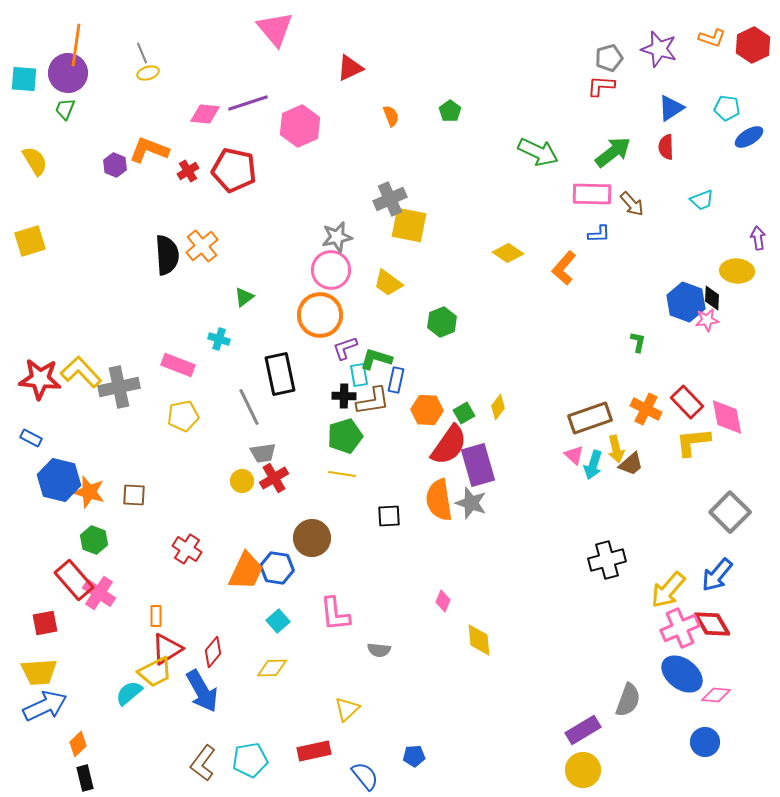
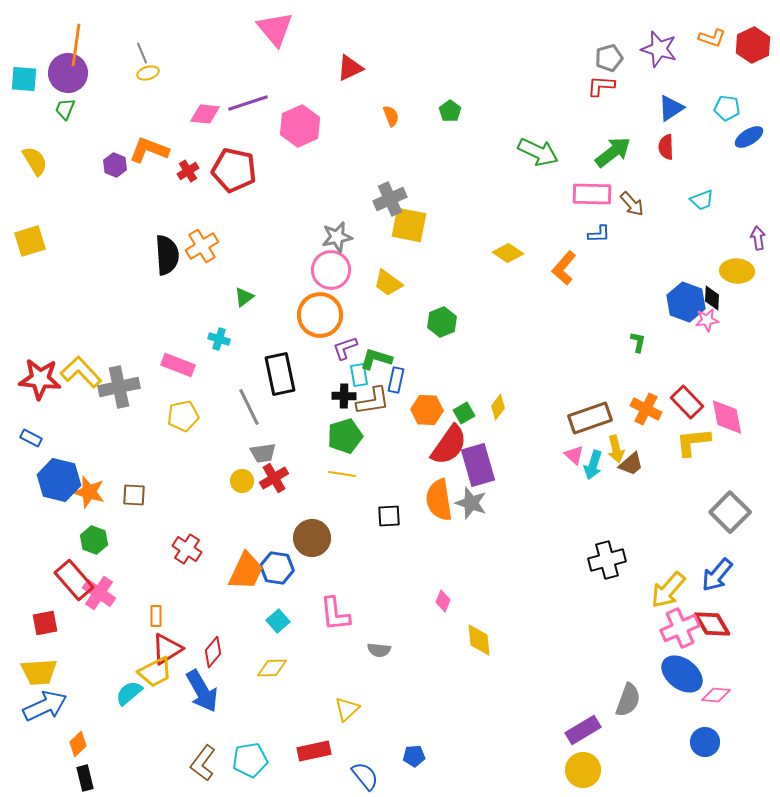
orange cross at (202, 246): rotated 8 degrees clockwise
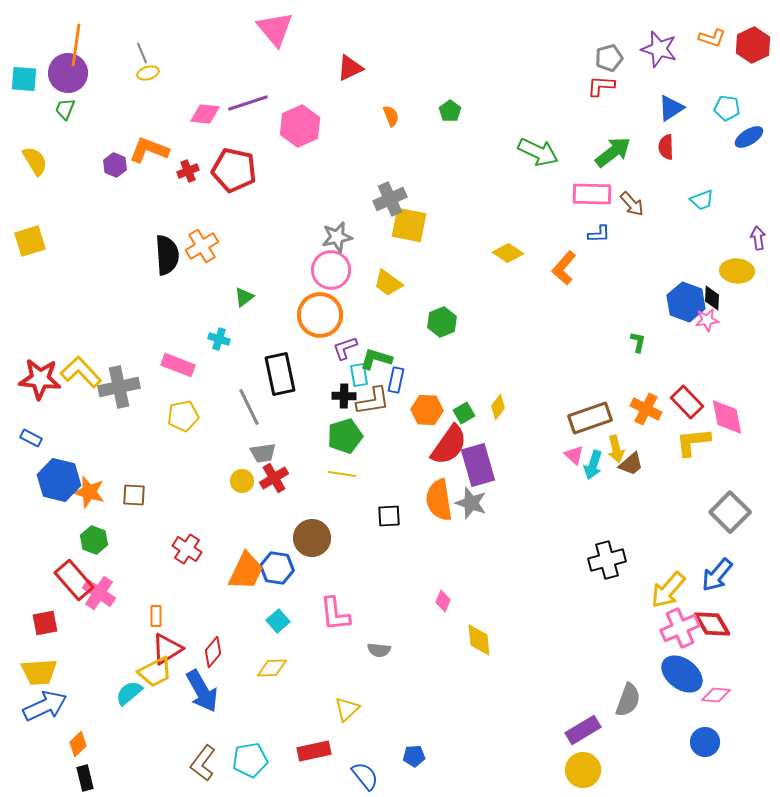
red cross at (188, 171): rotated 10 degrees clockwise
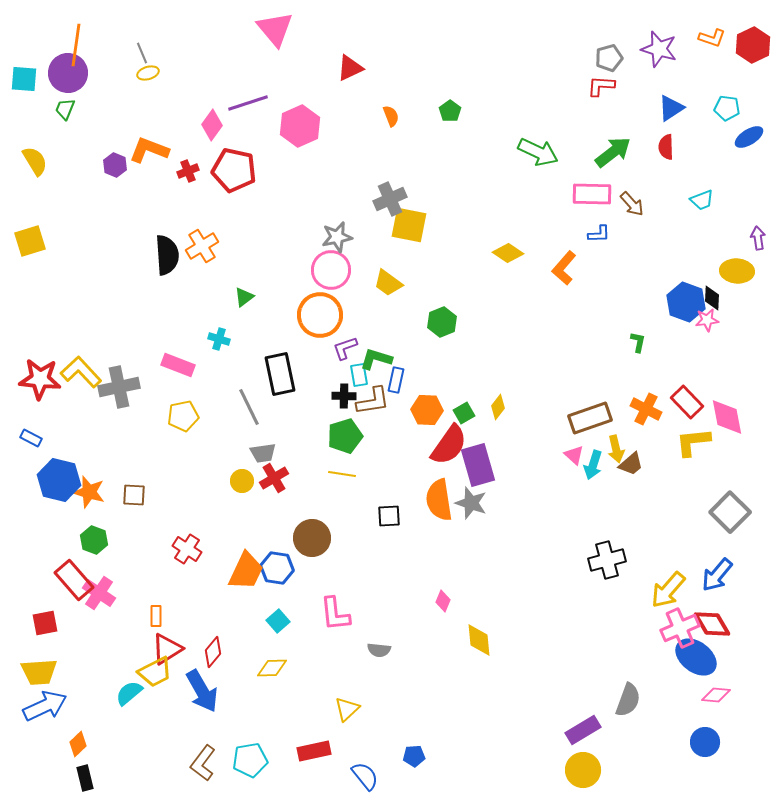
pink diamond at (205, 114): moved 7 px right, 11 px down; rotated 60 degrees counterclockwise
blue ellipse at (682, 674): moved 14 px right, 17 px up
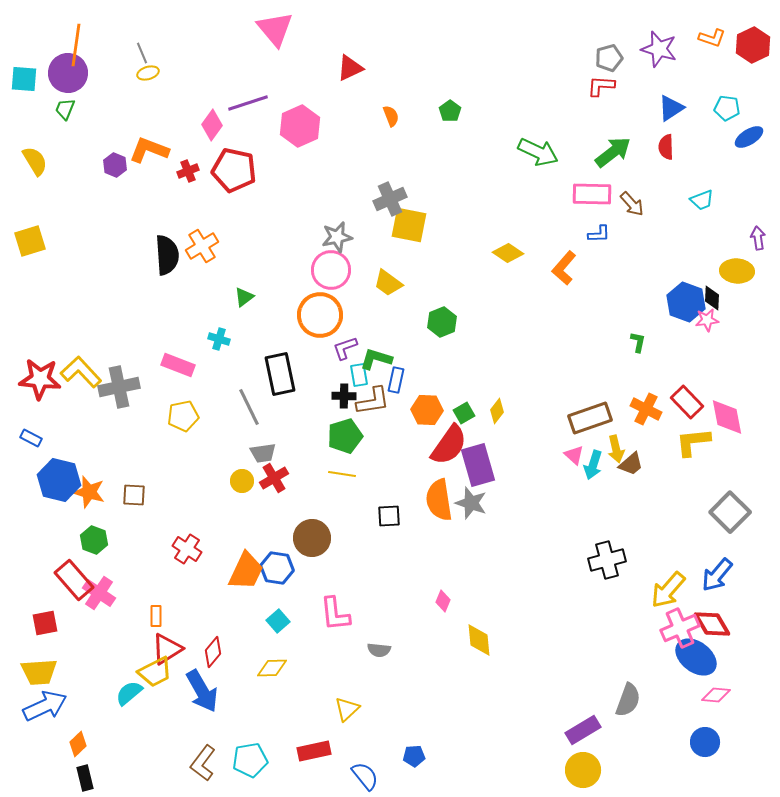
yellow diamond at (498, 407): moved 1 px left, 4 px down
